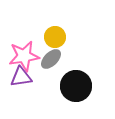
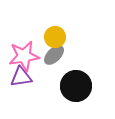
gray ellipse: moved 3 px right, 4 px up
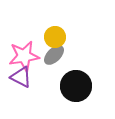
purple triangle: rotated 35 degrees clockwise
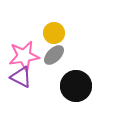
yellow circle: moved 1 px left, 4 px up
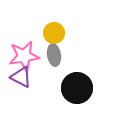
gray ellipse: rotated 55 degrees counterclockwise
black circle: moved 1 px right, 2 px down
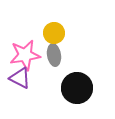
pink star: moved 1 px right, 1 px up
purple triangle: moved 1 px left, 1 px down
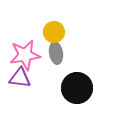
yellow circle: moved 1 px up
gray ellipse: moved 2 px right, 2 px up
purple triangle: rotated 20 degrees counterclockwise
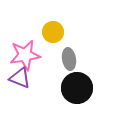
yellow circle: moved 1 px left
gray ellipse: moved 13 px right, 6 px down
purple triangle: rotated 15 degrees clockwise
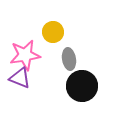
black circle: moved 5 px right, 2 px up
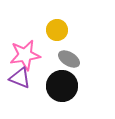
yellow circle: moved 4 px right, 2 px up
gray ellipse: rotated 50 degrees counterclockwise
black circle: moved 20 px left
